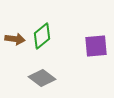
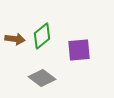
purple square: moved 17 px left, 4 px down
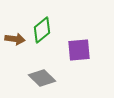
green diamond: moved 6 px up
gray diamond: rotated 8 degrees clockwise
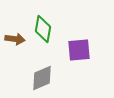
green diamond: moved 1 px right, 1 px up; rotated 40 degrees counterclockwise
gray diamond: rotated 68 degrees counterclockwise
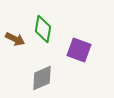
brown arrow: rotated 18 degrees clockwise
purple square: rotated 25 degrees clockwise
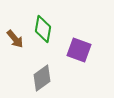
brown arrow: rotated 24 degrees clockwise
gray diamond: rotated 12 degrees counterclockwise
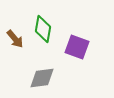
purple square: moved 2 px left, 3 px up
gray diamond: rotated 28 degrees clockwise
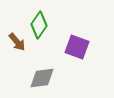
green diamond: moved 4 px left, 4 px up; rotated 24 degrees clockwise
brown arrow: moved 2 px right, 3 px down
